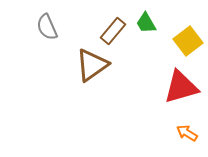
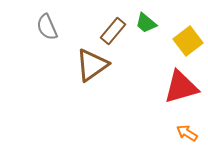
green trapezoid: rotated 20 degrees counterclockwise
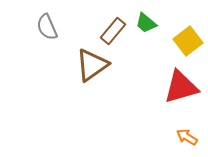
orange arrow: moved 4 px down
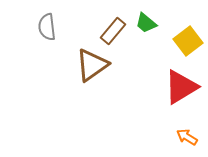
gray semicircle: rotated 16 degrees clockwise
red triangle: rotated 15 degrees counterclockwise
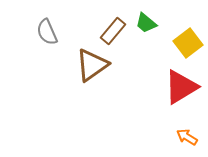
gray semicircle: moved 5 px down; rotated 16 degrees counterclockwise
yellow square: moved 2 px down
